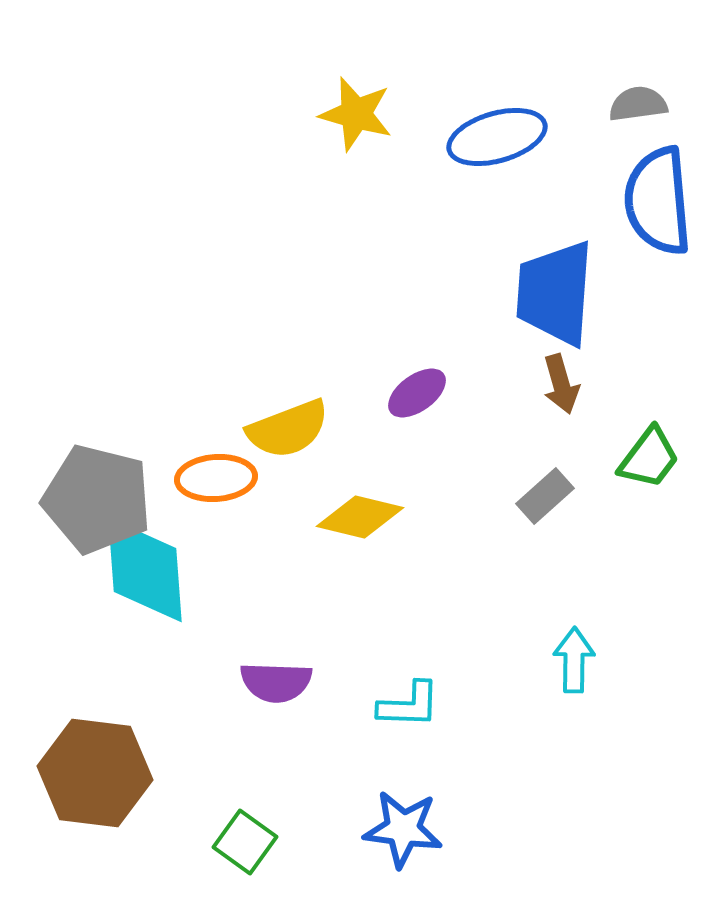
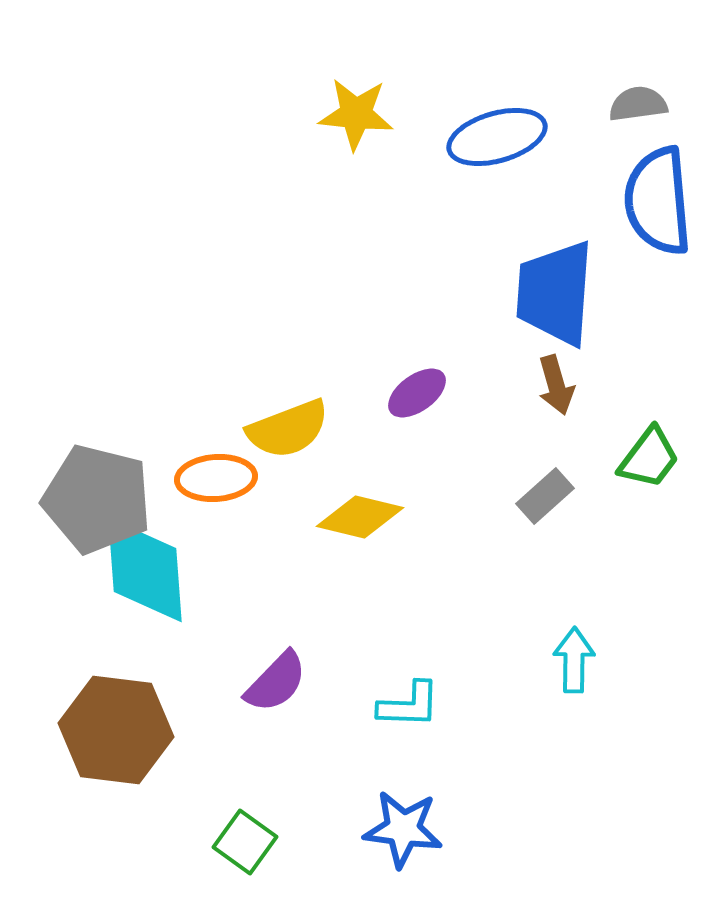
yellow star: rotated 10 degrees counterclockwise
brown arrow: moved 5 px left, 1 px down
purple semicircle: rotated 48 degrees counterclockwise
brown hexagon: moved 21 px right, 43 px up
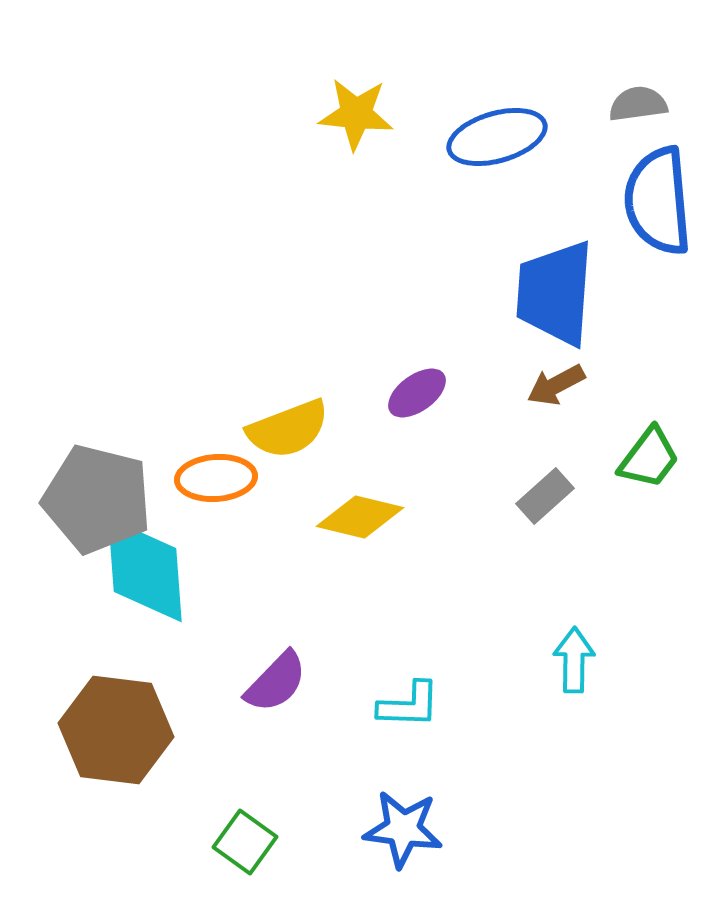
brown arrow: rotated 78 degrees clockwise
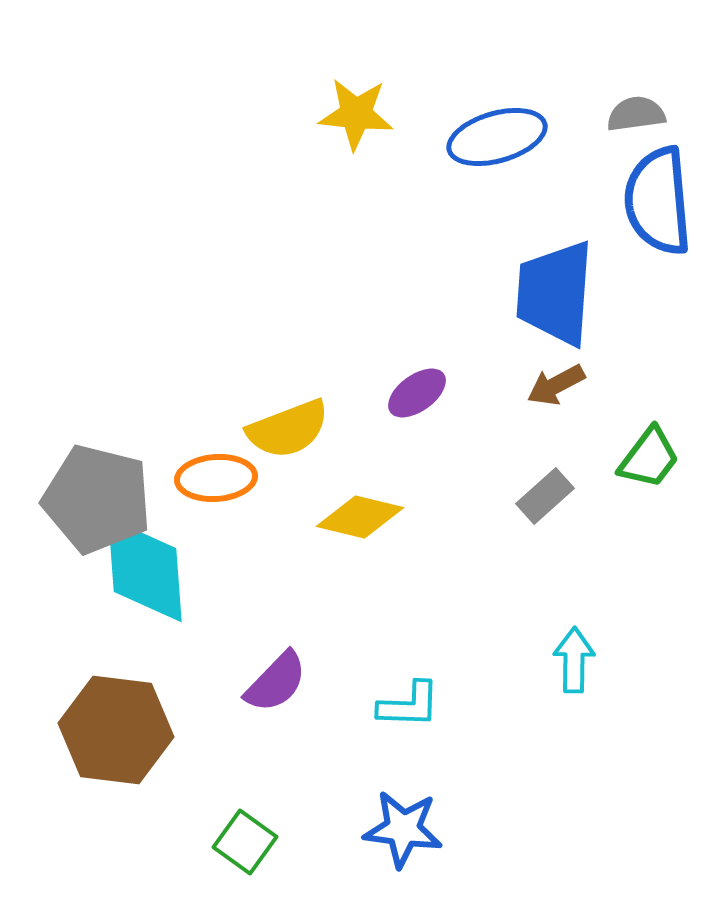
gray semicircle: moved 2 px left, 10 px down
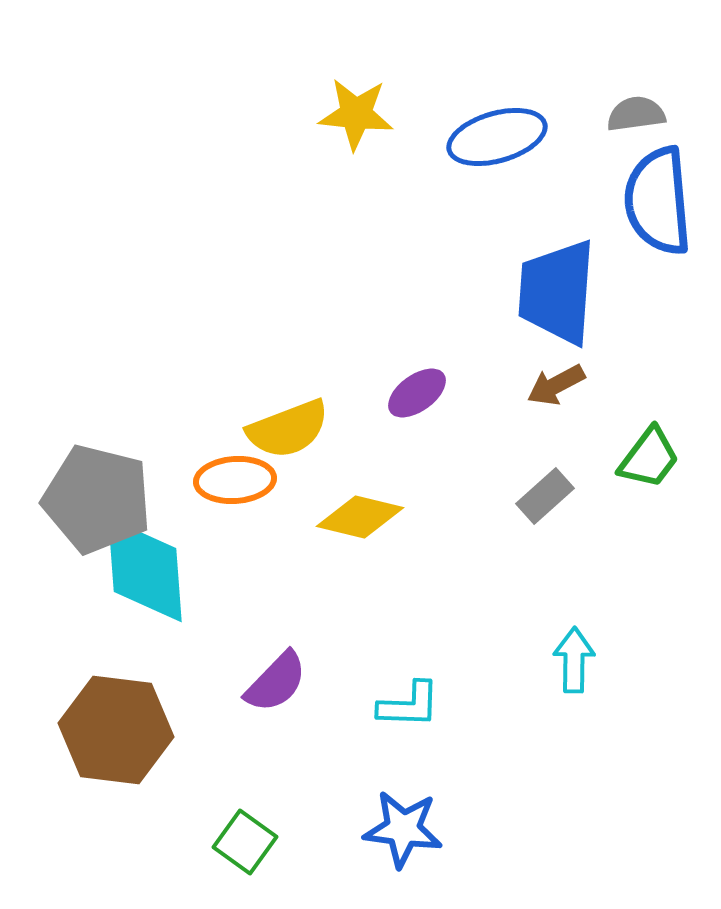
blue trapezoid: moved 2 px right, 1 px up
orange ellipse: moved 19 px right, 2 px down
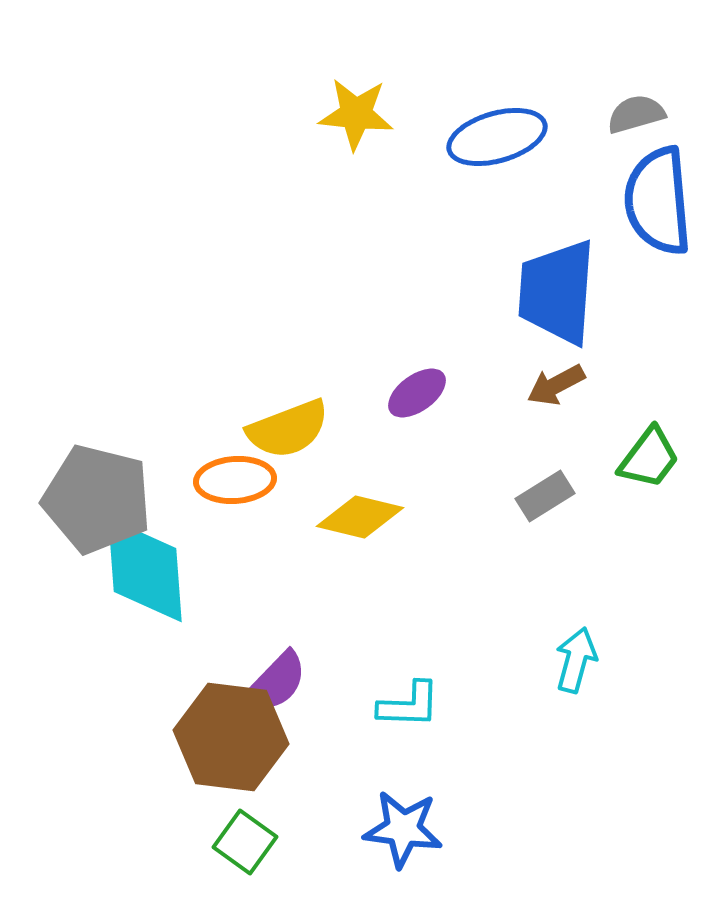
gray semicircle: rotated 8 degrees counterclockwise
gray rectangle: rotated 10 degrees clockwise
cyan arrow: moved 2 px right; rotated 14 degrees clockwise
brown hexagon: moved 115 px right, 7 px down
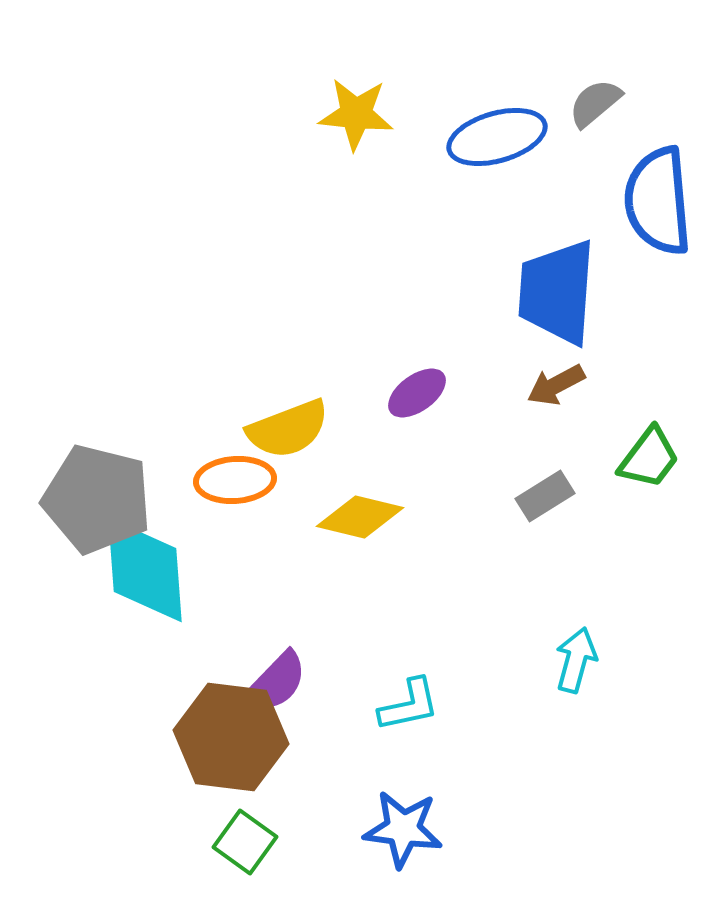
gray semicircle: moved 41 px left, 11 px up; rotated 24 degrees counterclockwise
cyan L-shape: rotated 14 degrees counterclockwise
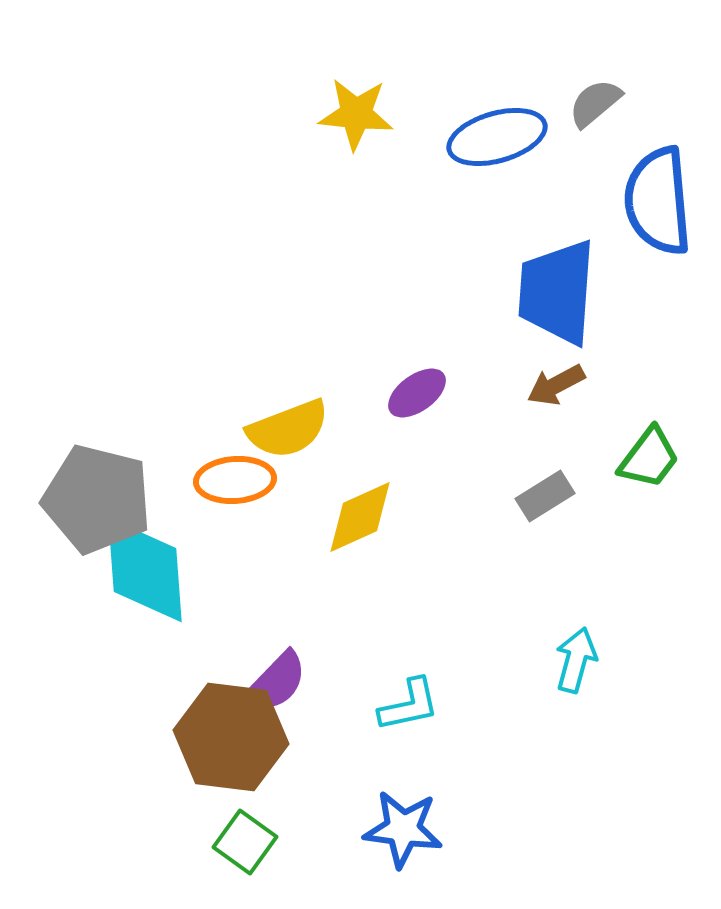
yellow diamond: rotated 38 degrees counterclockwise
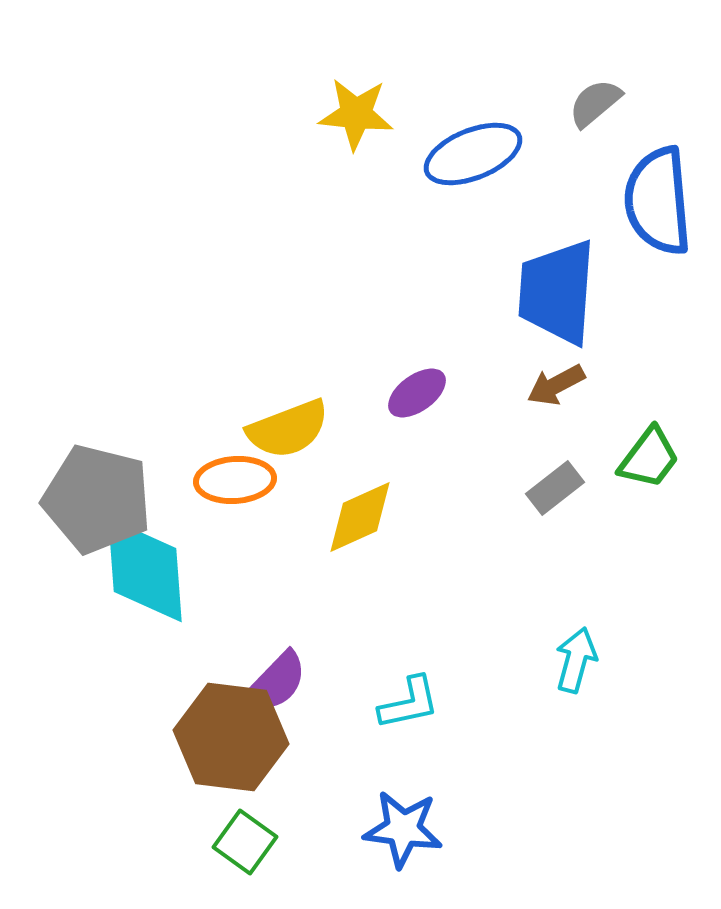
blue ellipse: moved 24 px left, 17 px down; rotated 6 degrees counterclockwise
gray rectangle: moved 10 px right, 8 px up; rotated 6 degrees counterclockwise
cyan L-shape: moved 2 px up
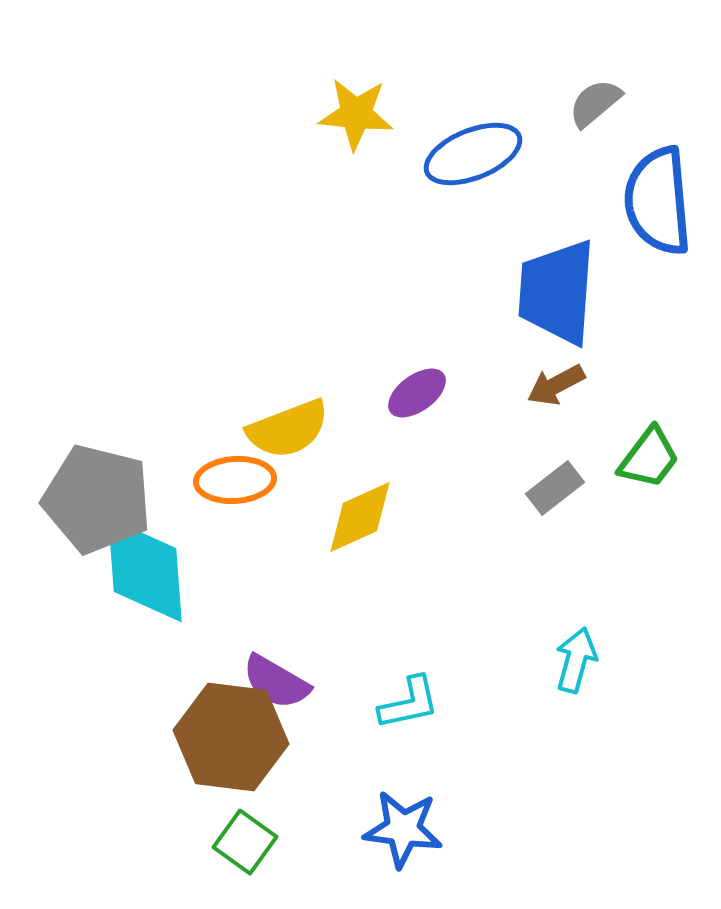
purple semicircle: rotated 76 degrees clockwise
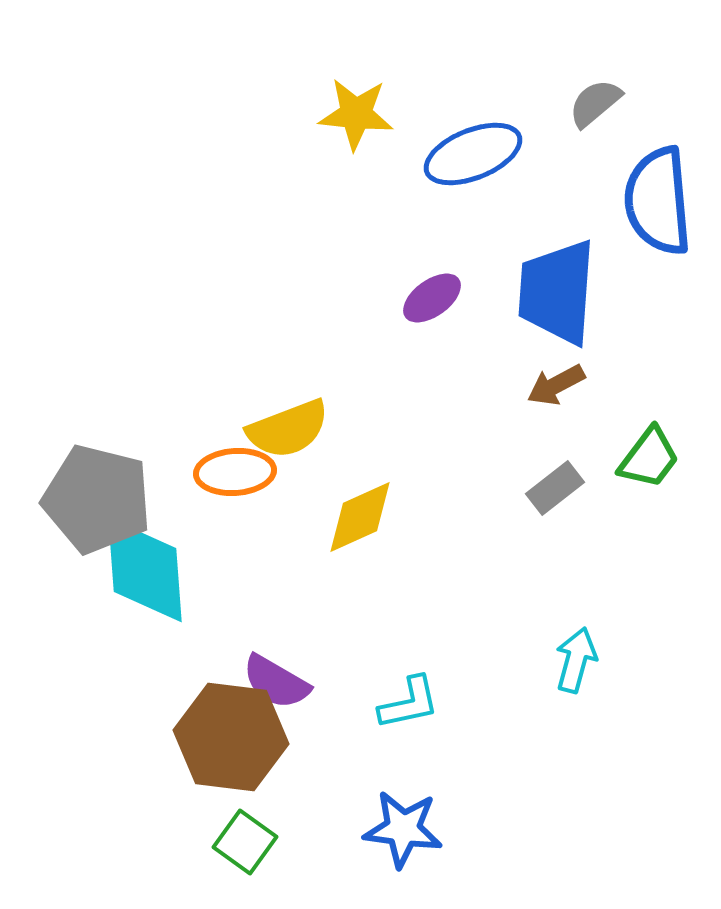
purple ellipse: moved 15 px right, 95 px up
orange ellipse: moved 8 px up
